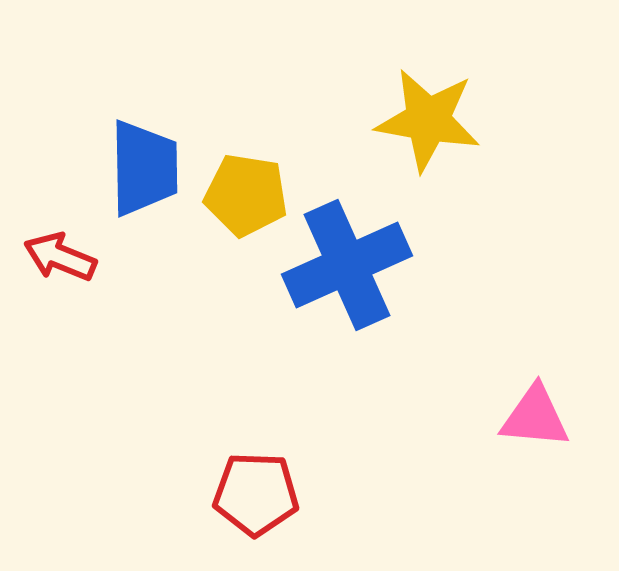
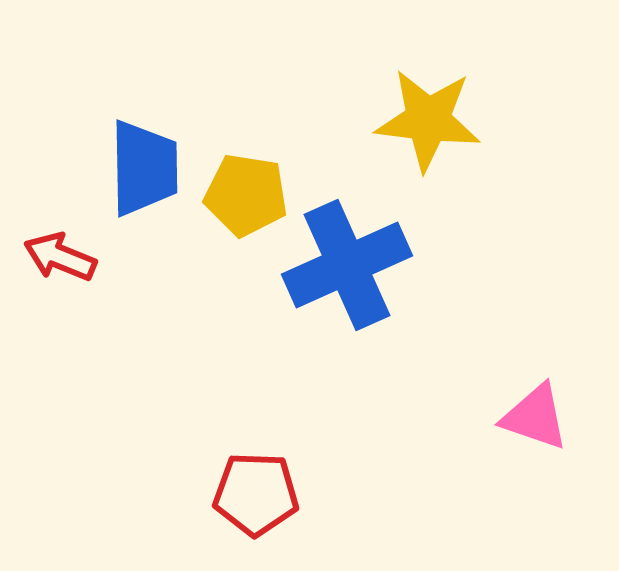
yellow star: rotated 3 degrees counterclockwise
pink triangle: rotated 14 degrees clockwise
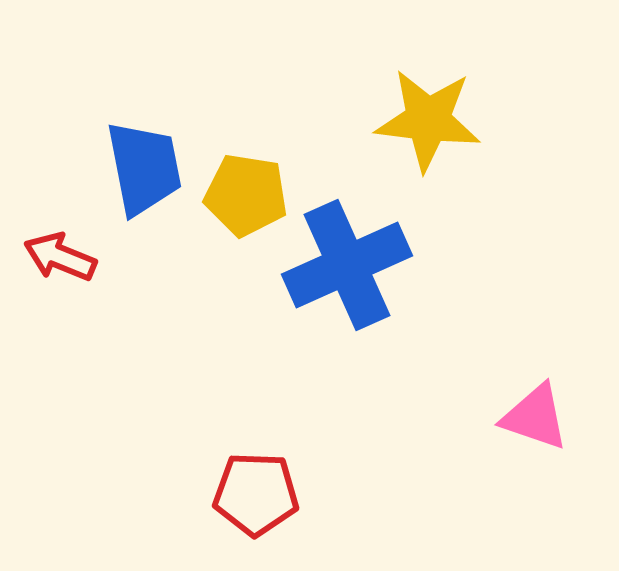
blue trapezoid: rotated 10 degrees counterclockwise
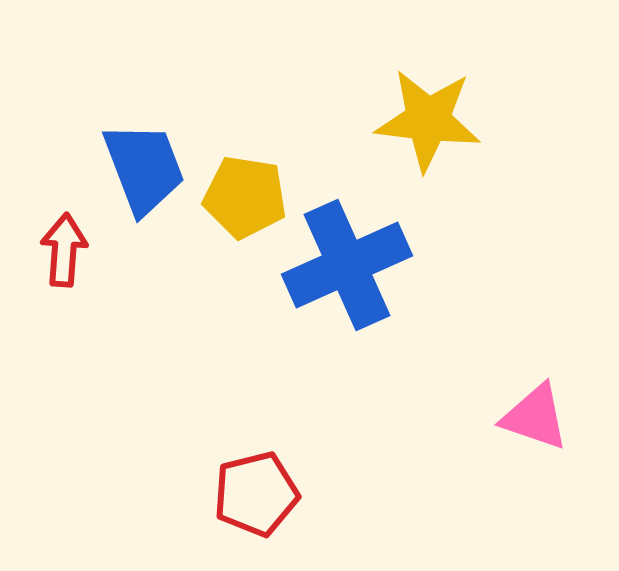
blue trapezoid: rotated 10 degrees counterclockwise
yellow pentagon: moved 1 px left, 2 px down
red arrow: moved 4 px right, 7 px up; rotated 72 degrees clockwise
red pentagon: rotated 16 degrees counterclockwise
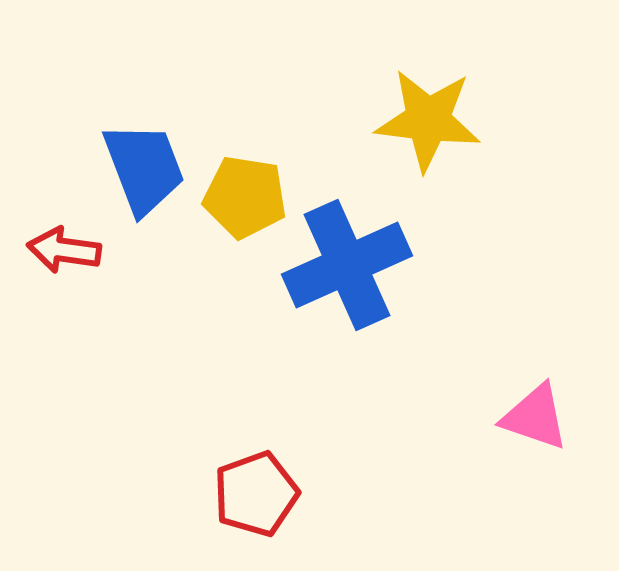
red arrow: rotated 86 degrees counterclockwise
red pentagon: rotated 6 degrees counterclockwise
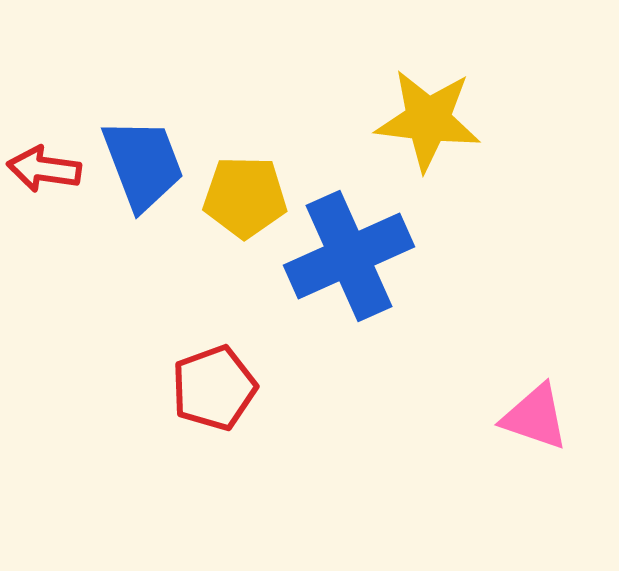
blue trapezoid: moved 1 px left, 4 px up
yellow pentagon: rotated 8 degrees counterclockwise
red arrow: moved 20 px left, 81 px up
blue cross: moved 2 px right, 9 px up
red pentagon: moved 42 px left, 106 px up
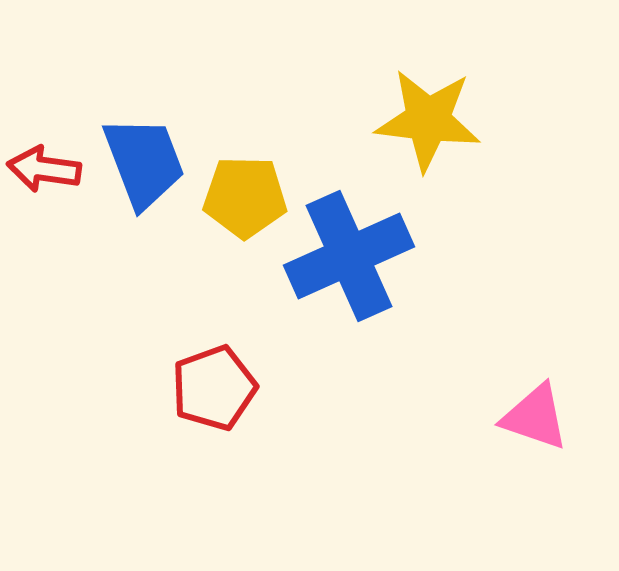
blue trapezoid: moved 1 px right, 2 px up
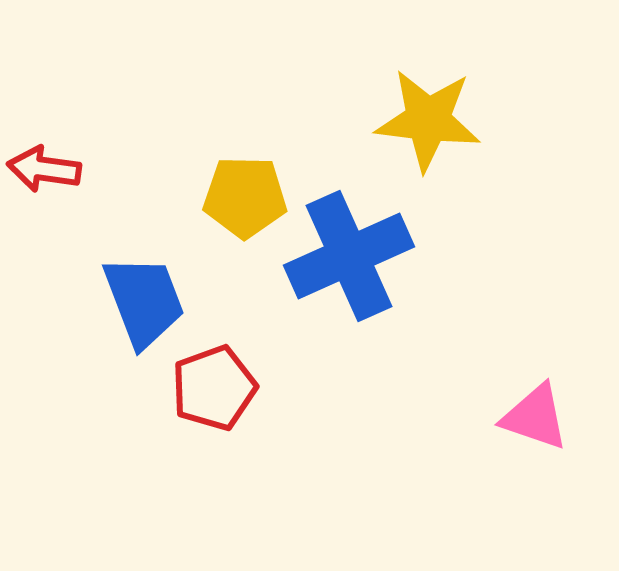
blue trapezoid: moved 139 px down
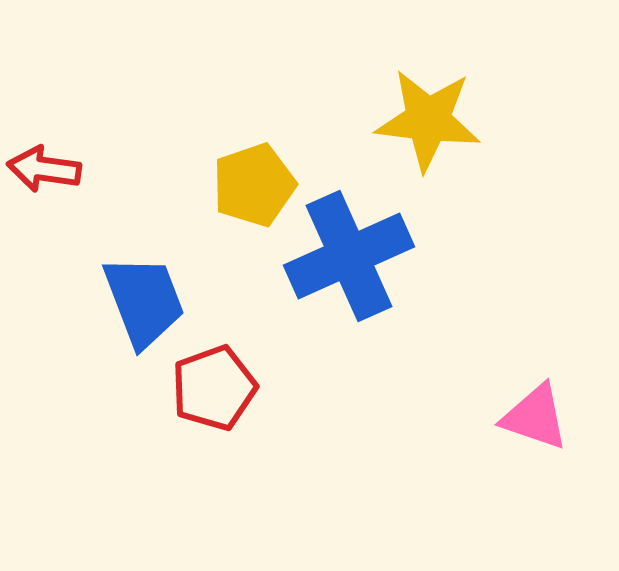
yellow pentagon: moved 9 px right, 12 px up; rotated 20 degrees counterclockwise
